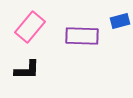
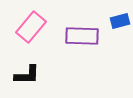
pink rectangle: moved 1 px right
black L-shape: moved 5 px down
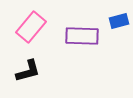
blue rectangle: moved 1 px left
black L-shape: moved 1 px right, 4 px up; rotated 16 degrees counterclockwise
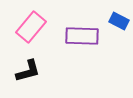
blue rectangle: rotated 42 degrees clockwise
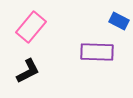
purple rectangle: moved 15 px right, 16 px down
black L-shape: rotated 12 degrees counterclockwise
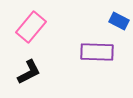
black L-shape: moved 1 px right, 1 px down
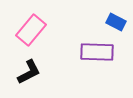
blue rectangle: moved 3 px left, 1 px down
pink rectangle: moved 3 px down
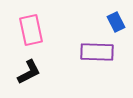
blue rectangle: rotated 36 degrees clockwise
pink rectangle: rotated 52 degrees counterclockwise
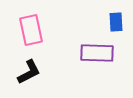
blue rectangle: rotated 24 degrees clockwise
purple rectangle: moved 1 px down
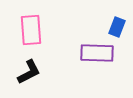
blue rectangle: moved 1 px right, 5 px down; rotated 24 degrees clockwise
pink rectangle: rotated 8 degrees clockwise
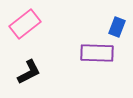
pink rectangle: moved 6 px left, 6 px up; rotated 56 degrees clockwise
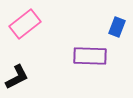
purple rectangle: moved 7 px left, 3 px down
black L-shape: moved 12 px left, 5 px down
